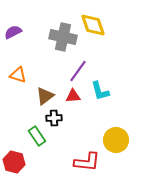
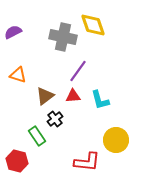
cyan L-shape: moved 9 px down
black cross: moved 1 px right, 1 px down; rotated 35 degrees counterclockwise
red hexagon: moved 3 px right, 1 px up
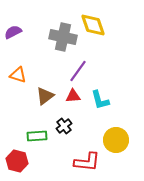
black cross: moved 9 px right, 7 px down
green rectangle: rotated 60 degrees counterclockwise
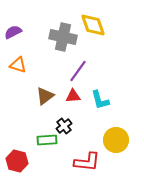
orange triangle: moved 10 px up
green rectangle: moved 10 px right, 4 px down
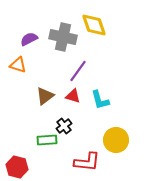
yellow diamond: moved 1 px right
purple semicircle: moved 16 px right, 7 px down
red triangle: rotated 21 degrees clockwise
red hexagon: moved 6 px down
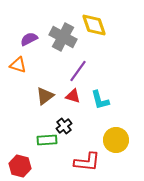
gray cross: rotated 16 degrees clockwise
red hexagon: moved 3 px right, 1 px up
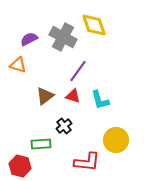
green rectangle: moved 6 px left, 4 px down
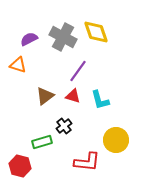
yellow diamond: moved 2 px right, 7 px down
green rectangle: moved 1 px right, 2 px up; rotated 12 degrees counterclockwise
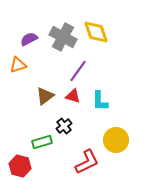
orange triangle: rotated 36 degrees counterclockwise
cyan L-shape: moved 1 px down; rotated 15 degrees clockwise
red L-shape: rotated 32 degrees counterclockwise
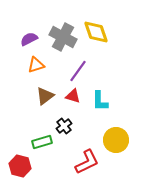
orange triangle: moved 18 px right
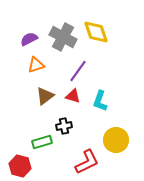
cyan L-shape: rotated 20 degrees clockwise
black cross: rotated 28 degrees clockwise
